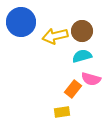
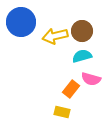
orange rectangle: moved 2 px left
yellow rectangle: rotated 21 degrees clockwise
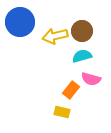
blue circle: moved 1 px left
orange rectangle: moved 1 px down
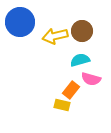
cyan semicircle: moved 2 px left, 4 px down
yellow rectangle: moved 7 px up
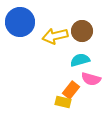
yellow rectangle: moved 1 px right, 3 px up
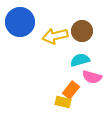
pink semicircle: moved 1 px right, 2 px up
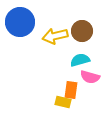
pink semicircle: moved 2 px left
orange rectangle: rotated 30 degrees counterclockwise
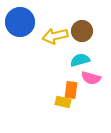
pink semicircle: moved 1 px right, 1 px down
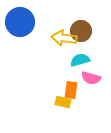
brown circle: moved 1 px left
yellow arrow: moved 9 px right, 2 px down; rotated 20 degrees clockwise
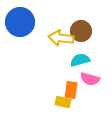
yellow arrow: moved 3 px left
pink semicircle: moved 1 px left, 1 px down
